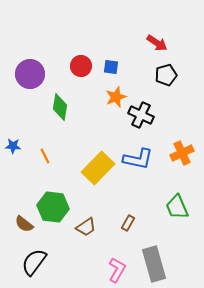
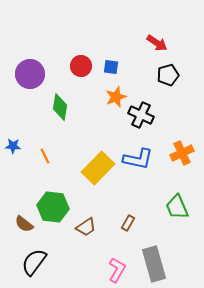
black pentagon: moved 2 px right
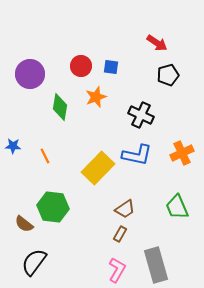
orange star: moved 20 px left
blue L-shape: moved 1 px left, 4 px up
brown rectangle: moved 8 px left, 11 px down
brown trapezoid: moved 39 px right, 18 px up
gray rectangle: moved 2 px right, 1 px down
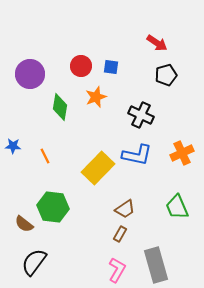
black pentagon: moved 2 px left
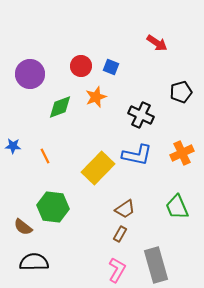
blue square: rotated 14 degrees clockwise
black pentagon: moved 15 px right, 17 px down
green diamond: rotated 60 degrees clockwise
brown semicircle: moved 1 px left, 3 px down
black semicircle: rotated 52 degrees clockwise
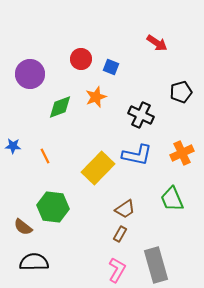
red circle: moved 7 px up
green trapezoid: moved 5 px left, 8 px up
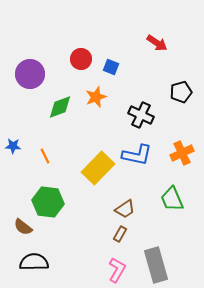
green hexagon: moved 5 px left, 5 px up
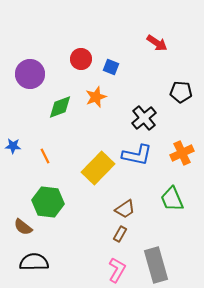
black pentagon: rotated 20 degrees clockwise
black cross: moved 3 px right, 3 px down; rotated 25 degrees clockwise
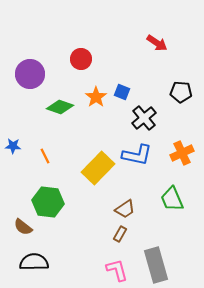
blue square: moved 11 px right, 25 px down
orange star: rotated 15 degrees counterclockwise
green diamond: rotated 40 degrees clockwise
pink L-shape: rotated 45 degrees counterclockwise
